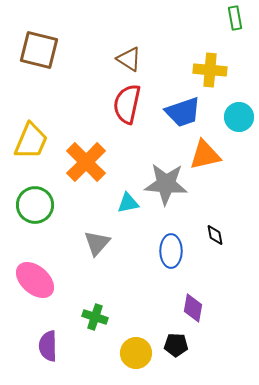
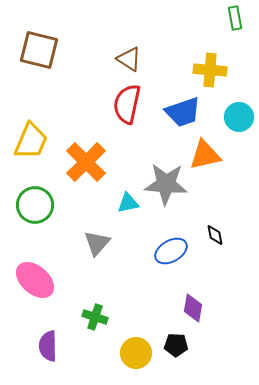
blue ellipse: rotated 60 degrees clockwise
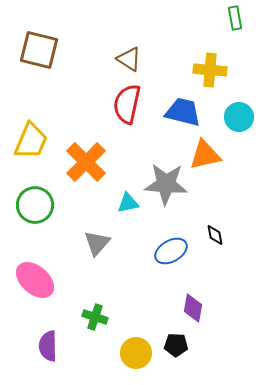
blue trapezoid: rotated 147 degrees counterclockwise
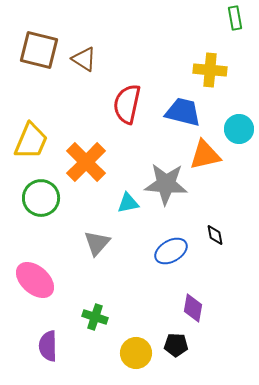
brown triangle: moved 45 px left
cyan circle: moved 12 px down
green circle: moved 6 px right, 7 px up
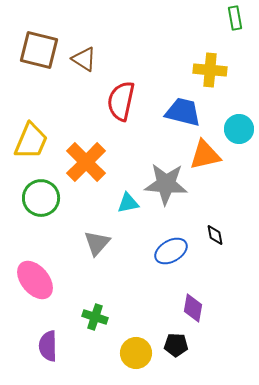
red semicircle: moved 6 px left, 3 px up
pink ellipse: rotated 9 degrees clockwise
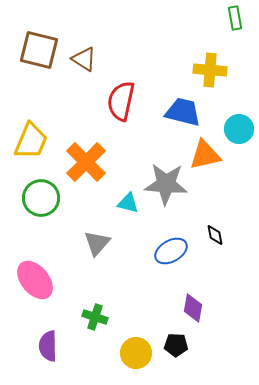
cyan triangle: rotated 25 degrees clockwise
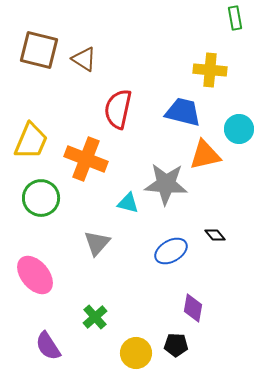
red semicircle: moved 3 px left, 8 px down
orange cross: moved 3 px up; rotated 24 degrees counterclockwise
black diamond: rotated 30 degrees counterclockwise
pink ellipse: moved 5 px up
green cross: rotated 30 degrees clockwise
purple semicircle: rotated 32 degrees counterclockwise
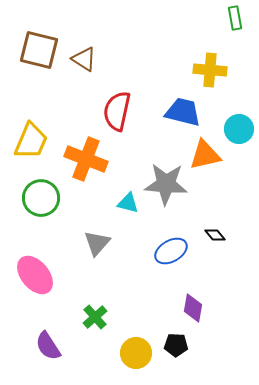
red semicircle: moved 1 px left, 2 px down
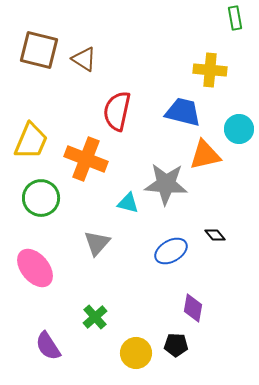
pink ellipse: moved 7 px up
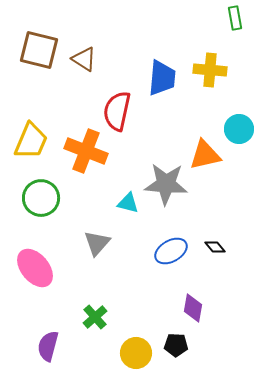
blue trapezoid: moved 21 px left, 34 px up; rotated 81 degrees clockwise
orange cross: moved 8 px up
black diamond: moved 12 px down
purple semicircle: rotated 48 degrees clockwise
